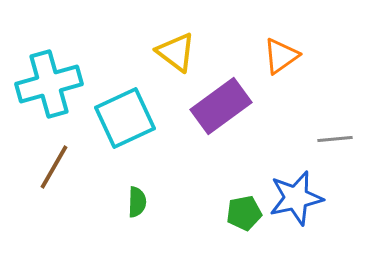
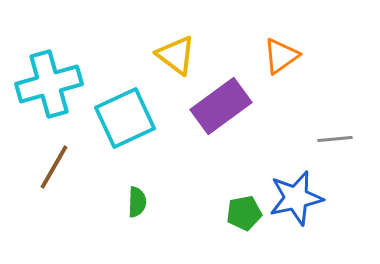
yellow triangle: moved 3 px down
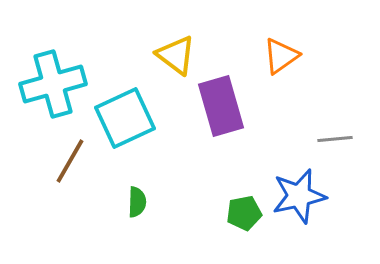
cyan cross: moved 4 px right
purple rectangle: rotated 70 degrees counterclockwise
brown line: moved 16 px right, 6 px up
blue star: moved 3 px right, 2 px up
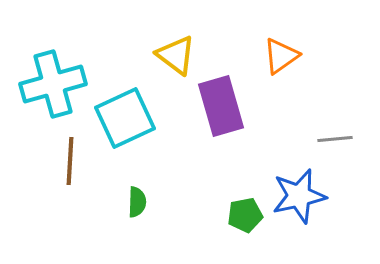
brown line: rotated 27 degrees counterclockwise
green pentagon: moved 1 px right, 2 px down
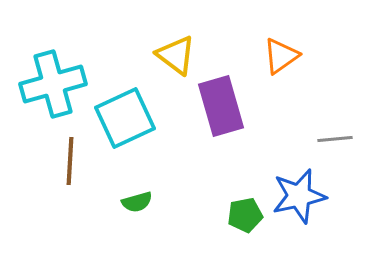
green semicircle: rotated 72 degrees clockwise
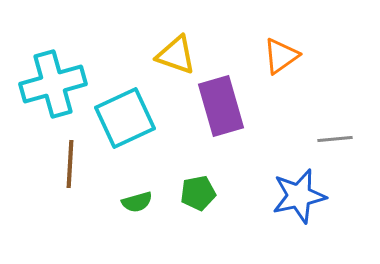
yellow triangle: rotated 18 degrees counterclockwise
brown line: moved 3 px down
green pentagon: moved 47 px left, 22 px up
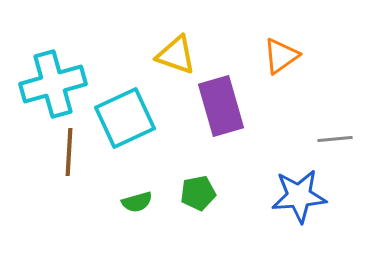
brown line: moved 1 px left, 12 px up
blue star: rotated 8 degrees clockwise
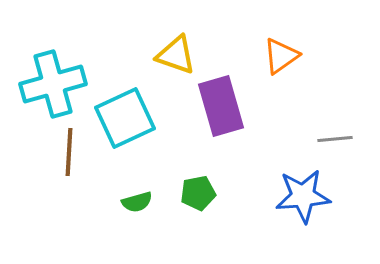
blue star: moved 4 px right
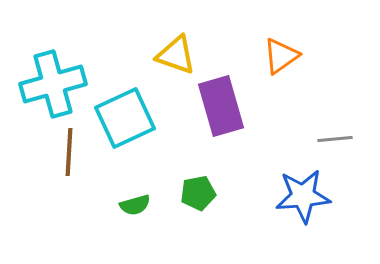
green semicircle: moved 2 px left, 3 px down
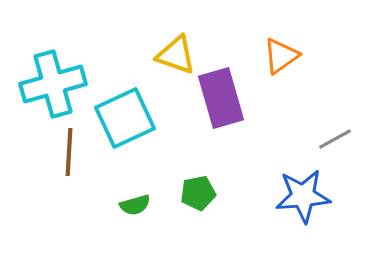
purple rectangle: moved 8 px up
gray line: rotated 24 degrees counterclockwise
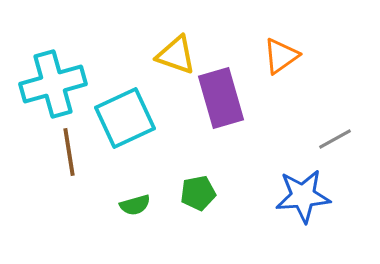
brown line: rotated 12 degrees counterclockwise
